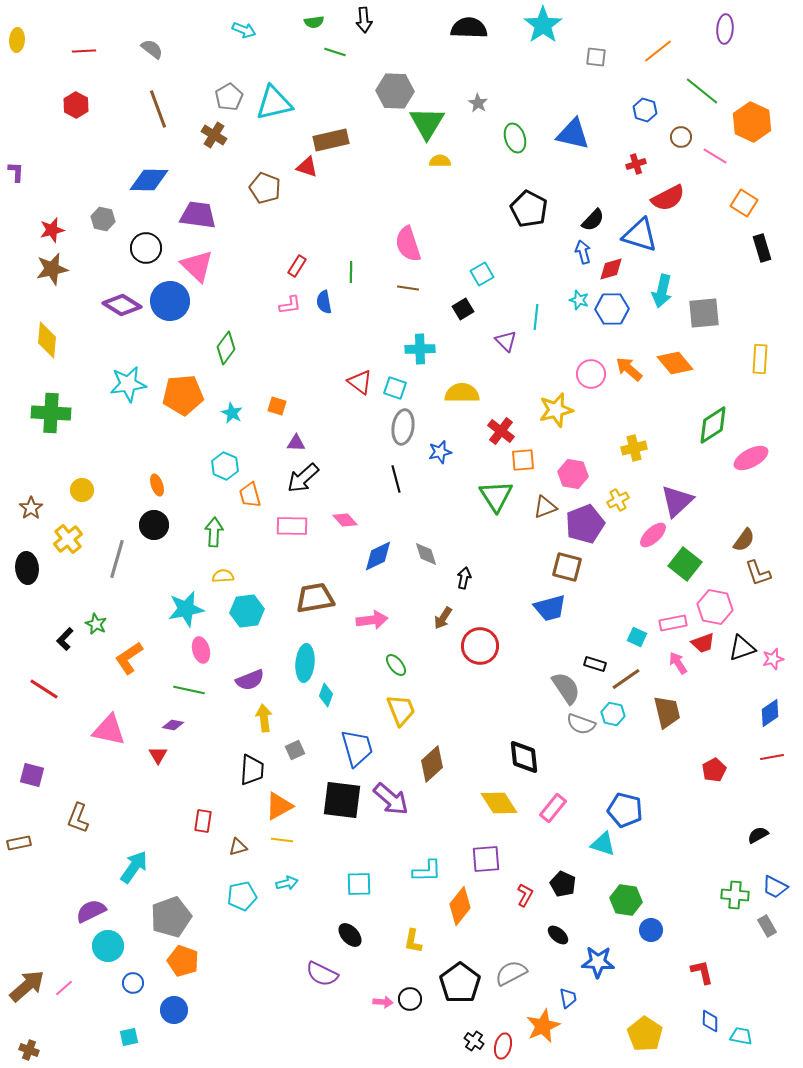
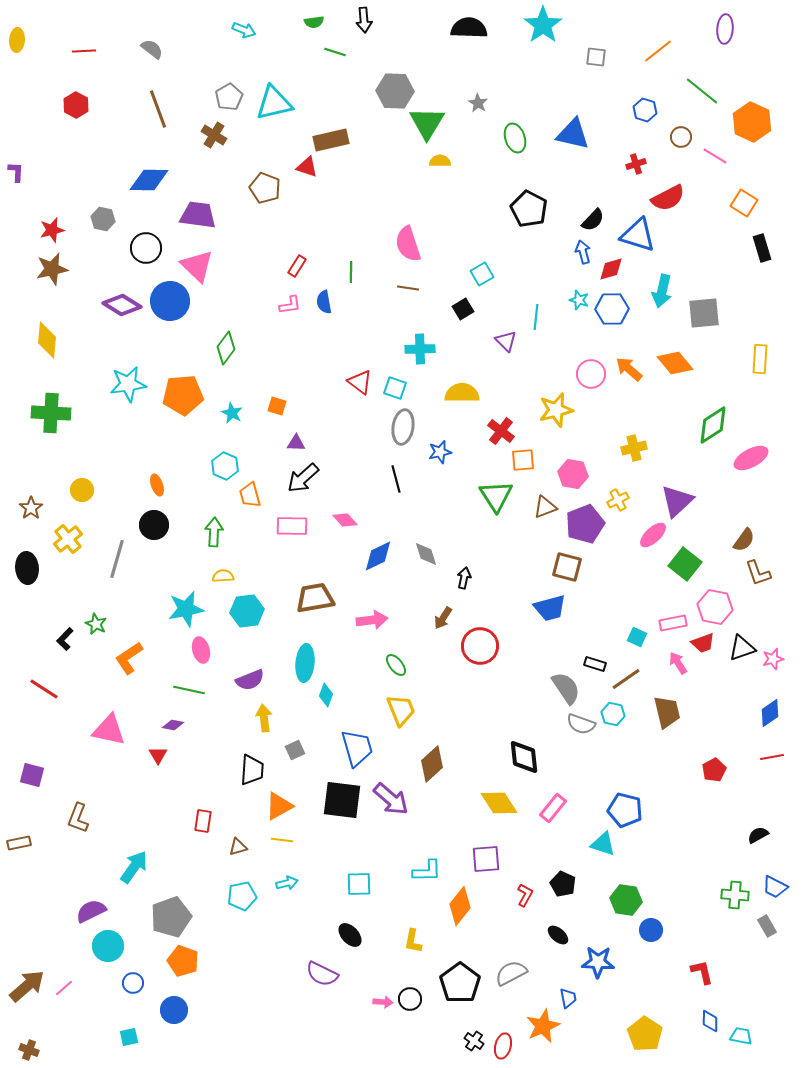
blue triangle at (640, 235): moved 2 px left
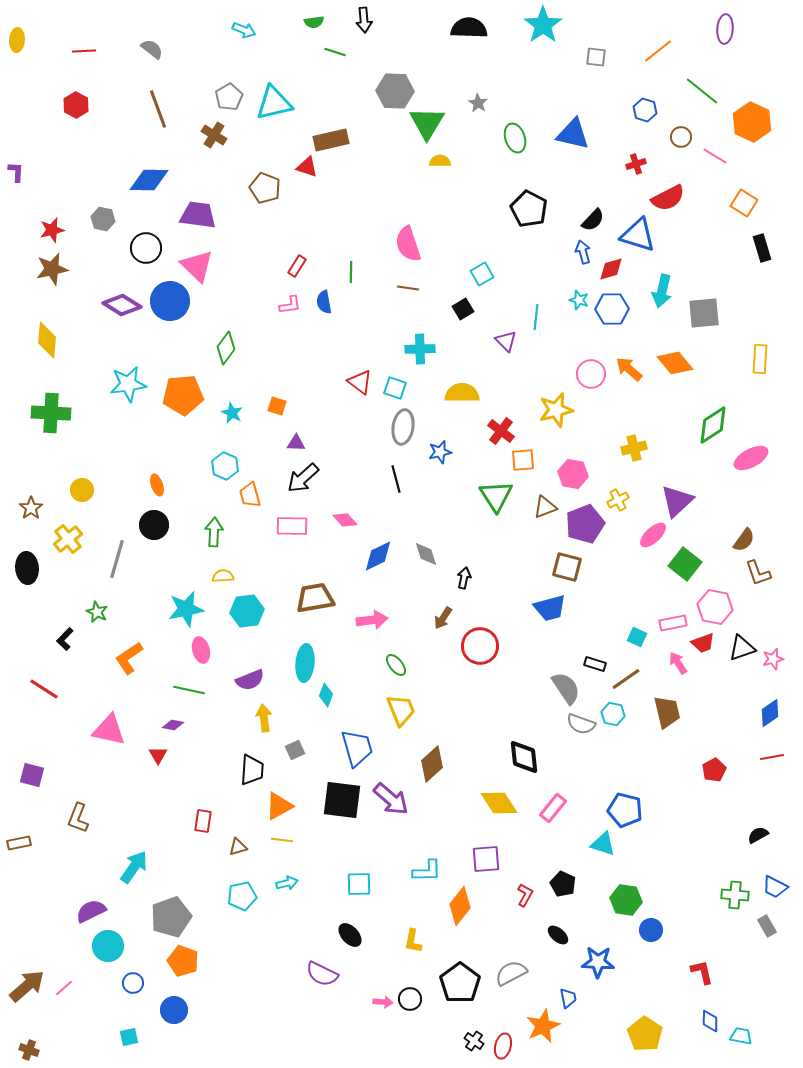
green star at (96, 624): moved 1 px right, 12 px up
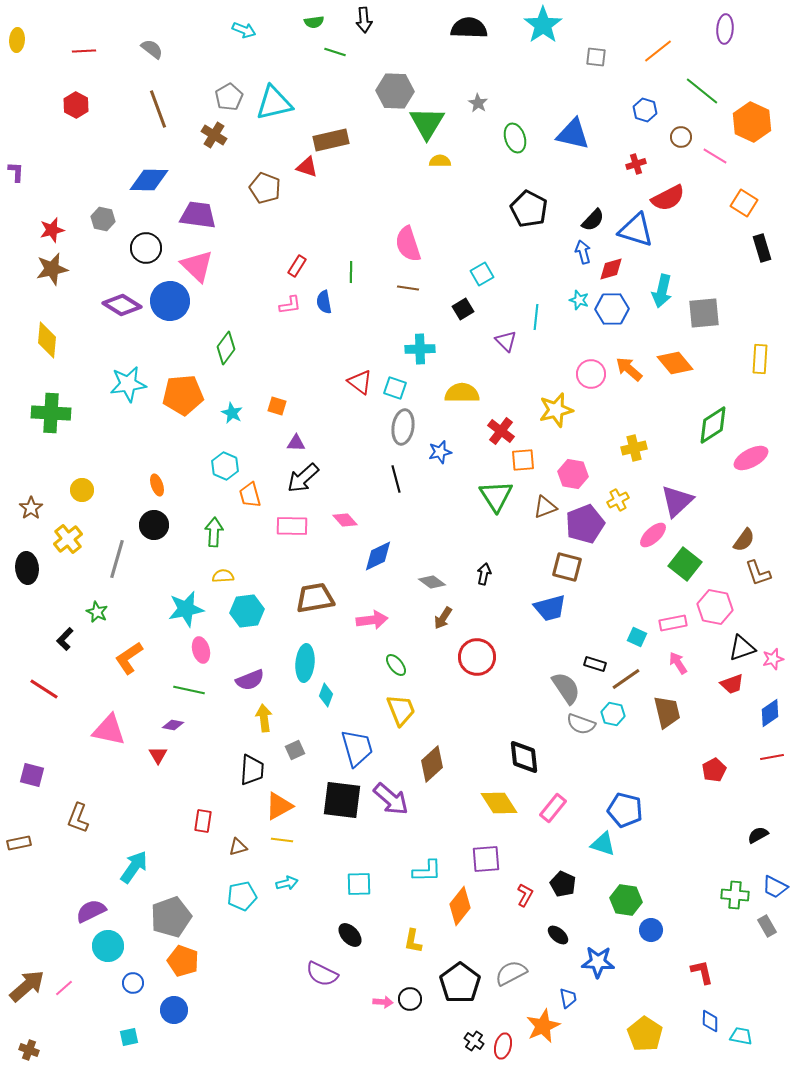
blue triangle at (638, 235): moved 2 px left, 5 px up
gray diamond at (426, 554): moved 6 px right, 28 px down; rotated 36 degrees counterclockwise
black arrow at (464, 578): moved 20 px right, 4 px up
red trapezoid at (703, 643): moved 29 px right, 41 px down
red circle at (480, 646): moved 3 px left, 11 px down
